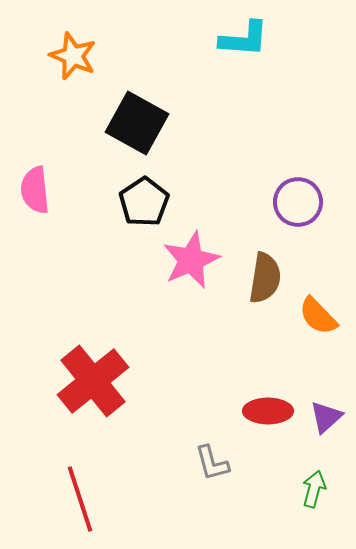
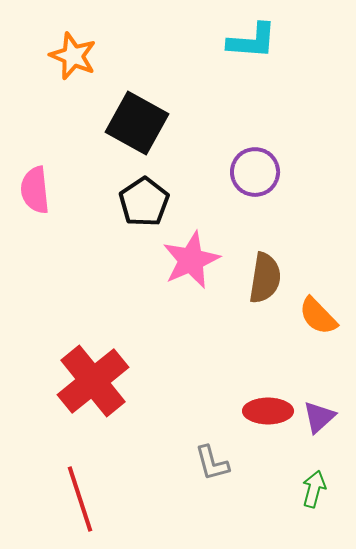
cyan L-shape: moved 8 px right, 2 px down
purple circle: moved 43 px left, 30 px up
purple triangle: moved 7 px left
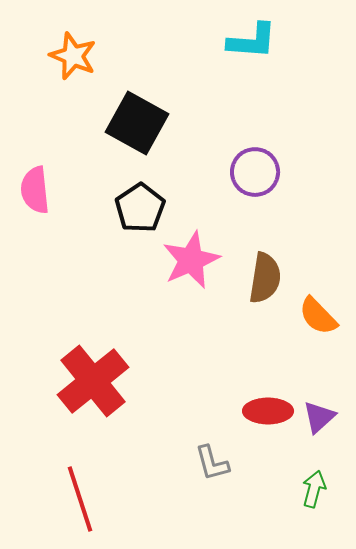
black pentagon: moved 4 px left, 6 px down
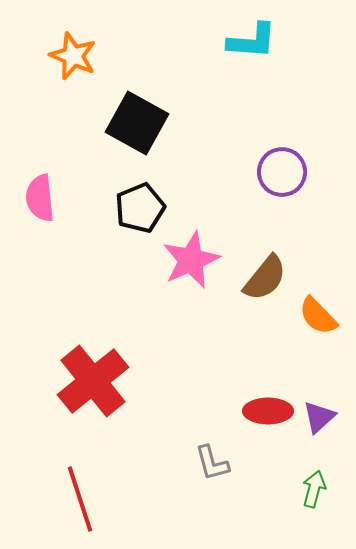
purple circle: moved 27 px right
pink semicircle: moved 5 px right, 8 px down
black pentagon: rotated 12 degrees clockwise
brown semicircle: rotated 30 degrees clockwise
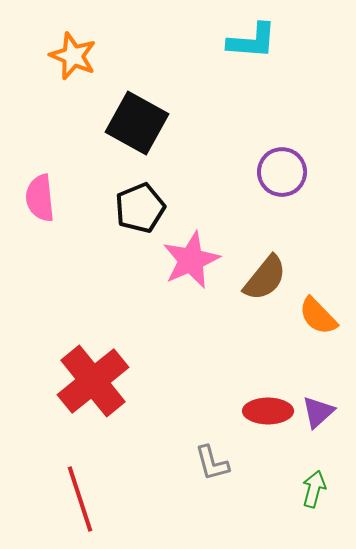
purple triangle: moved 1 px left, 5 px up
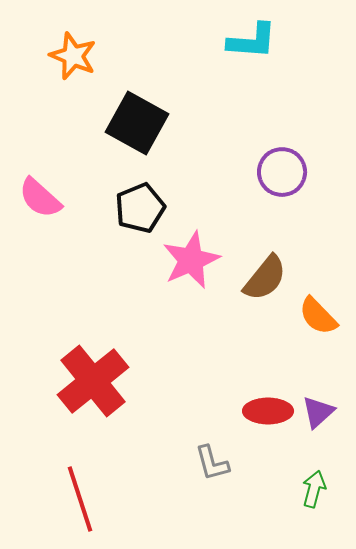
pink semicircle: rotated 42 degrees counterclockwise
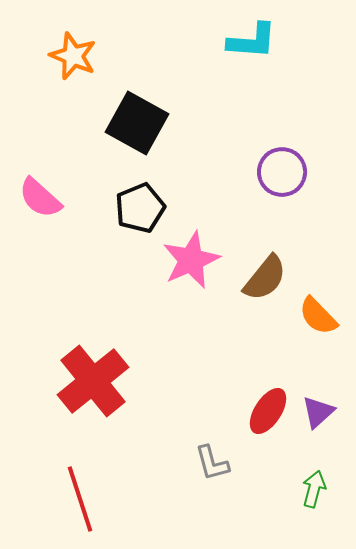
red ellipse: rotated 57 degrees counterclockwise
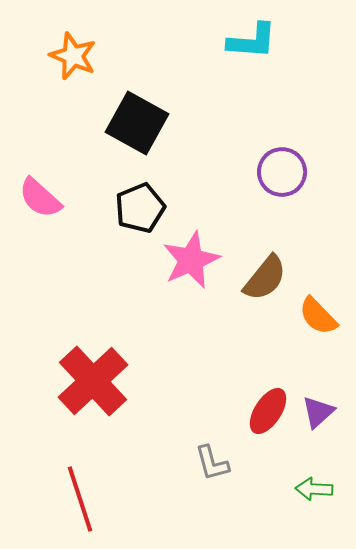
red cross: rotated 4 degrees counterclockwise
green arrow: rotated 102 degrees counterclockwise
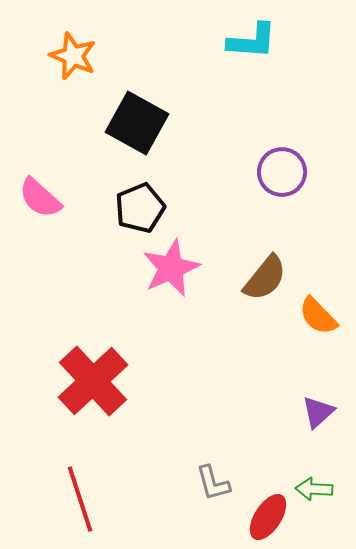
pink star: moved 20 px left, 8 px down
red ellipse: moved 106 px down
gray L-shape: moved 1 px right, 20 px down
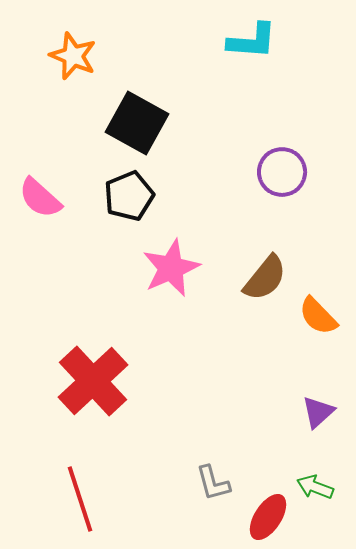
black pentagon: moved 11 px left, 12 px up
green arrow: moved 1 px right, 2 px up; rotated 18 degrees clockwise
